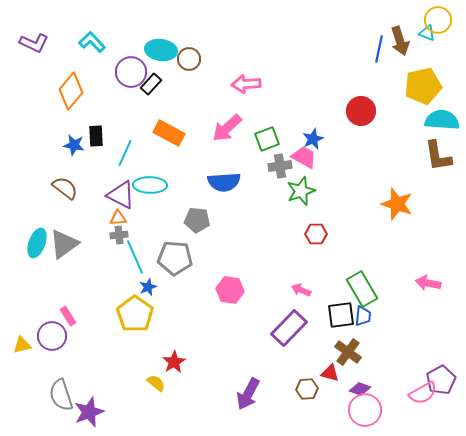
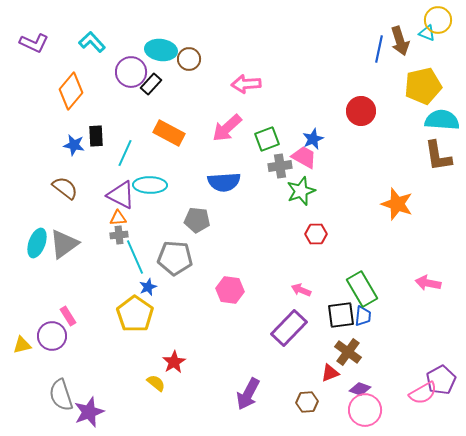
red triangle at (330, 373): rotated 36 degrees counterclockwise
brown hexagon at (307, 389): moved 13 px down
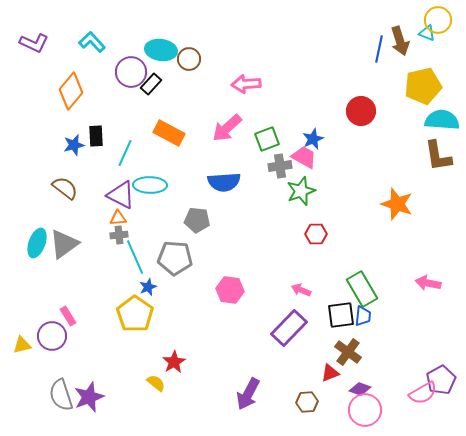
blue star at (74, 145): rotated 25 degrees counterclockwise
purple star at (89, 412): moved 15 px up
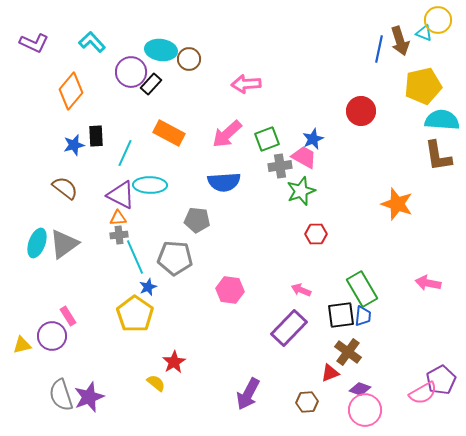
cyan triangle at (427, 33): moved 3 px left
pink arrow at (227, 128): moved 6 px down
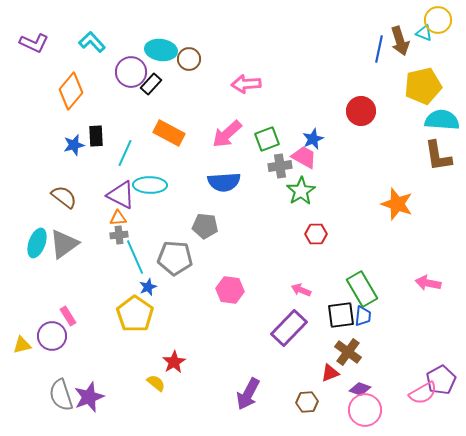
brown semicircle at (65, 188): moved 1 px left, 9 px down
green star at (301, 191): rotated 12 degrees counterclockwise
gray pentagon at (197, 220): moved 8 px right, 6 px down
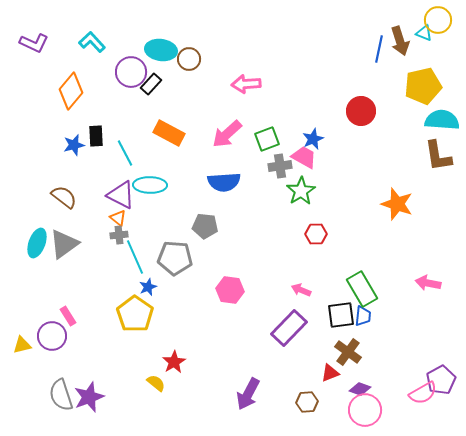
cyan line at (125, 153): rotated 52 degrees counterclockwise
orange triangle at (118, 218): rotated 42 degrees clockwise
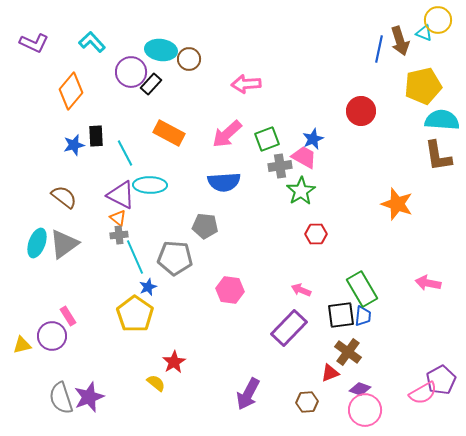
gray semicircle at (61, 395): moved 3 px down
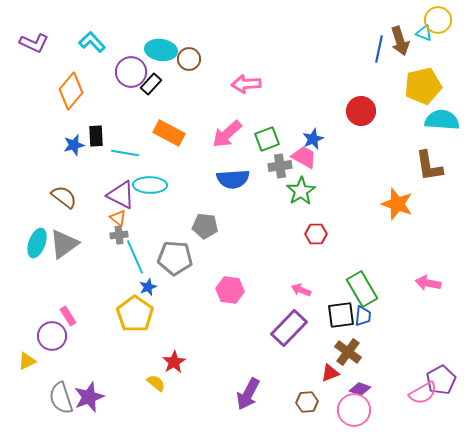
cyan line at (125, 153): rotated 52 degrees counterclockwise
brown L-shape at (438, 156): moved 9 px left, 10 px down
blue semicircle at (224, 182): moved 9 px right, 3 px up
yellow triangle at (22, 345): moved 5 px right, 16 px down; rotated 12 degrees counterclockwise
pink circle at (365, 410): moved 11 px left
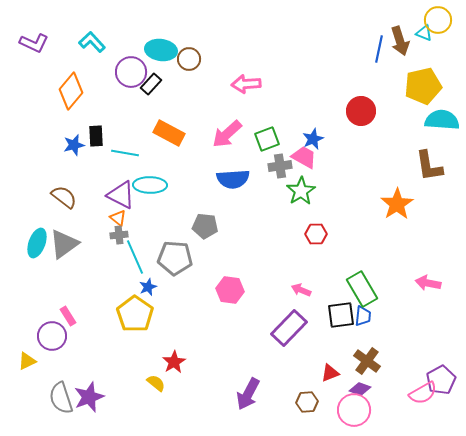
orange star at (397, 204): rotated 20 degrees clockwise
brown cross at (348, 352): moved 19 px right, 9 px down
